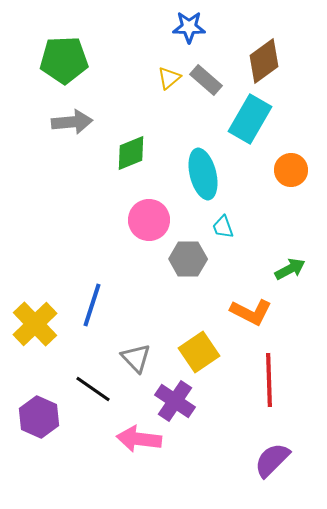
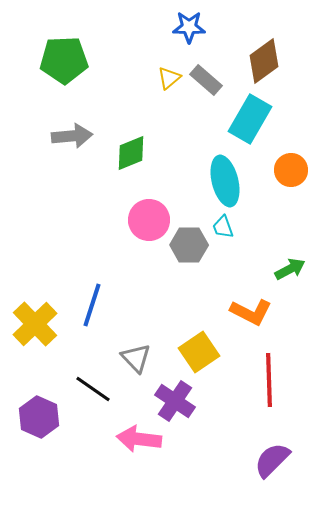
gray arrow: moved 14 px down
cyan ellipse: moved 22 px right, 7 px down
gray hexagon: moved 1 px right, 14 px up
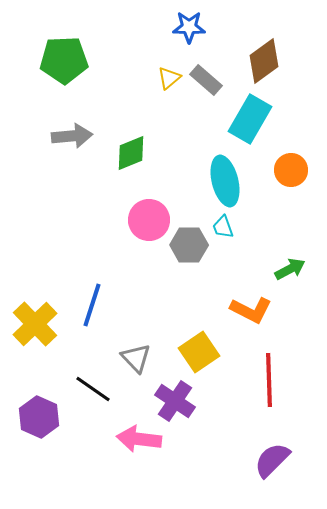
orange L-shape: moved 2 px up
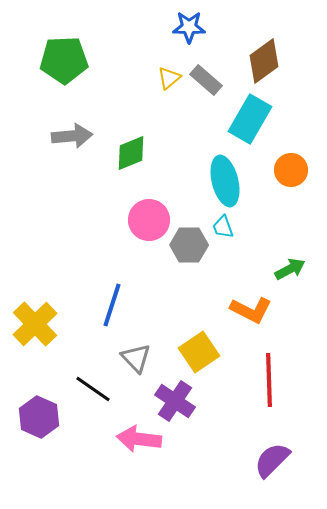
blue line: moved 20 px right
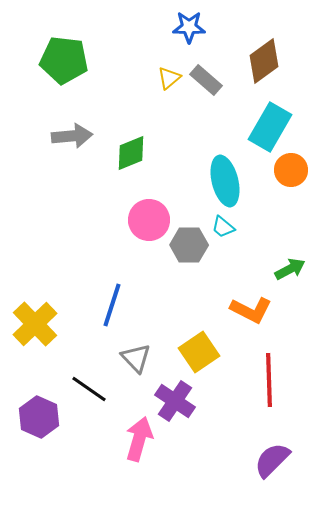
green pentagon: rotated 9 degrees clockwise
cyan rectangle: moved 20 px right, 8 px down
cyan trapezoid: rotated 30 degrees counterclockwise
black line: moved 4 px left
pink arrow: rotated 99 degrees clockwise
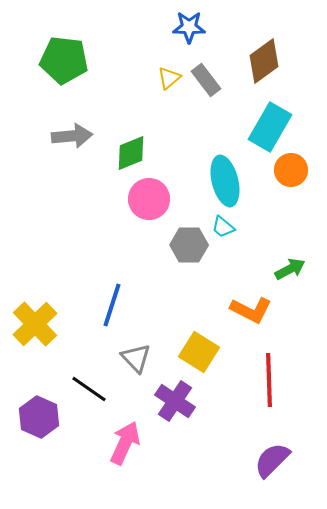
gray rectangle: rotated 12 degrees clockwise
pink circle: moved 21 px up
yellow square: rotated 24 degrees counterclockwise
pink arrow: moved 14 px left, 4 px down; rotated 9 degrees clockwise
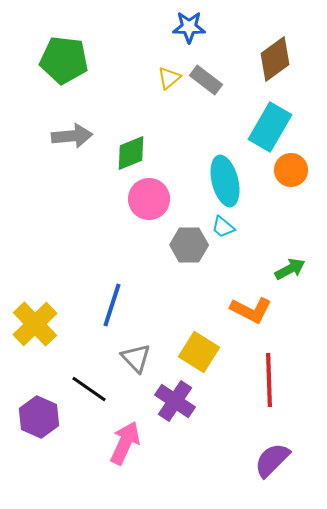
brown diamond: moved 11 px right, 2 px up
gray rectangle: rotated 16 degrees counterclockwise
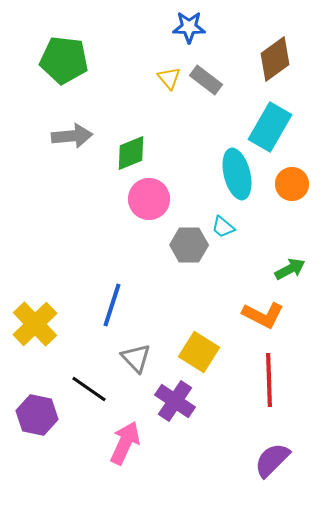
yellow triangle: rotated 30 degrees counterclockwise
orange circle: moved 1 px right, 14 px down
cyan ellipse: moved 12 px right, 7 px up
orange L-shape: moved 12 px right, 5 px down
purple hexagon: moved 2 px left, 2 px up; rotated 12 degrees counterclockwise
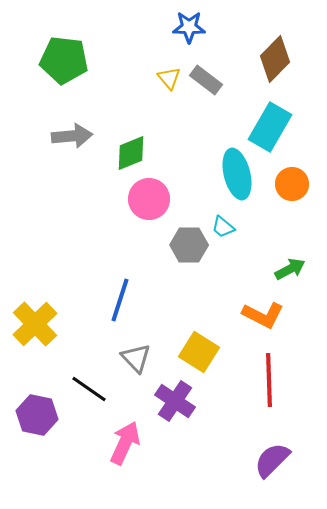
brown diamond: rotated 9 degrees counterclockwise
blue line: moved 8 px right, 5 px up
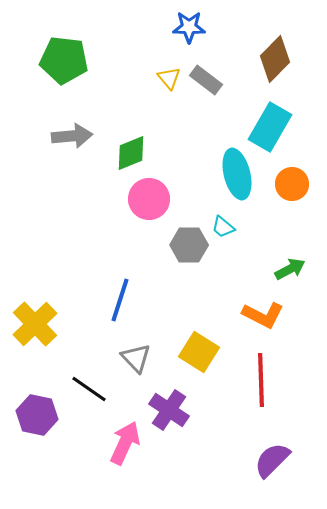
red line: moved 8 px left
purple cross: moved 6 px left, 9 px down
